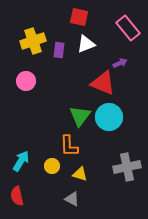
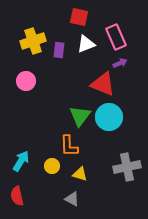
pink rectangle: moved 12 px left, 9 px down; rotated 15 degrees clockwise
red triangle: moved 1 px down
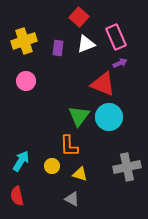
red square: rotated 30 degrees clockwise
yellow cross: moved 9 px left
purple rectangle: moved 1 px left, 2 px up
green triangle: moved 1 px left
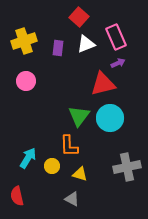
purple arrow: moved 2 px left
red triangle: rotated 36 degrees counterclockwise
cyan circle: moved 1 px right, 1 px down
cyan arrow: moved 7 px right, 3 px up
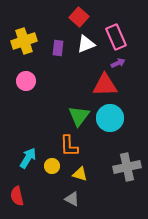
red triangle: moved 2 px right, 1 px down; rotated 12 degrees clockwise
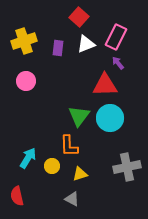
pink rectangle: rotated 50 degrees clockwise
purple arrow: rotated 104 degrees counterclockwise
yellow triangle: rotated 35 degrees counterclockwise
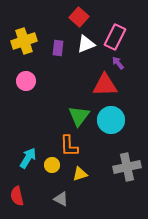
pink rectangle: moved 1 px left
cyan circle: moved 1 px right, 2 px down
yellow circle: moved 1 px up
gray triangle: moved 11 px left
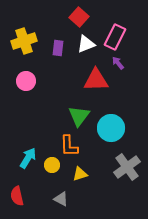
red triangle: moved 9 px left, 5 px up
cyan circle: moved 8 px down
gray cross: rotated 24 degrees counterclockwise
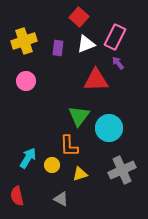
cyan circle: moved 2 px left
gray cross: moved 5 px left, 3 px down; rotated 12 degrees clockwise
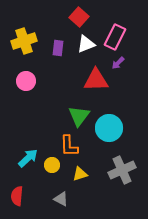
purple arrow: rotated 96 degrees counterclockwise
cyan arrow: rotated 15 degrees clockwise
red semicircle: rotated 18 degrees clockwise
